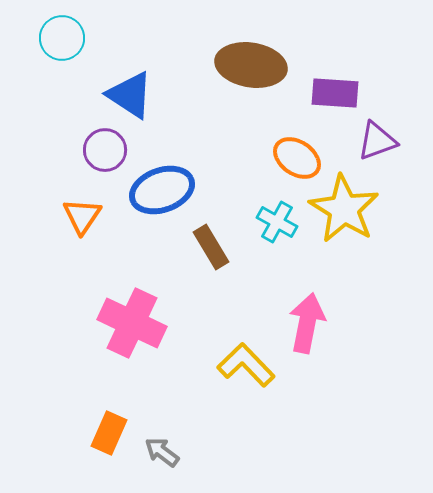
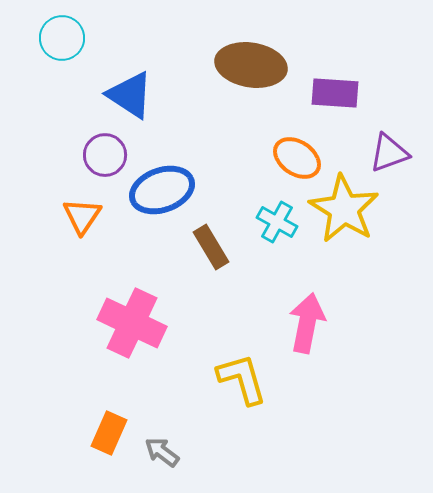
purple triangle: moved 12 px right, 12 px down
purple circle: moved 5 px down
yellow L-shape: moved 4 px left, 14 px down; rotated 28 degrees clockwise
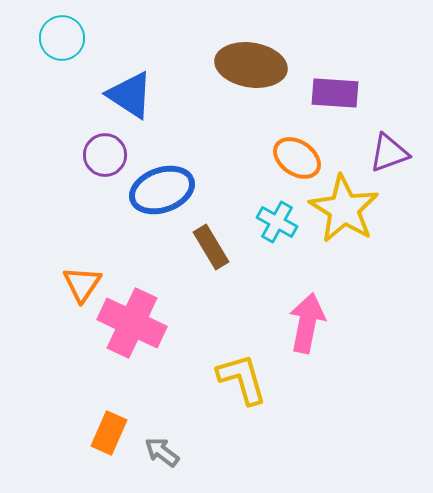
orange triangle: moved 68 px down
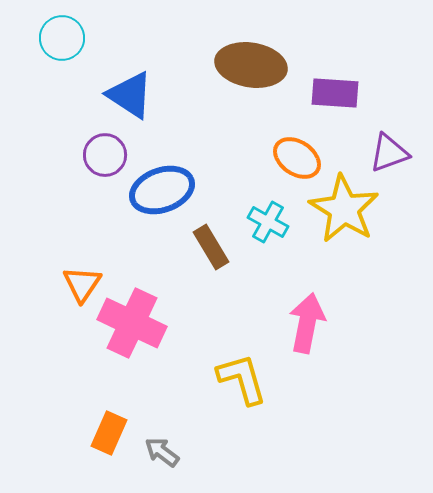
cyan cross: moved 9 px left
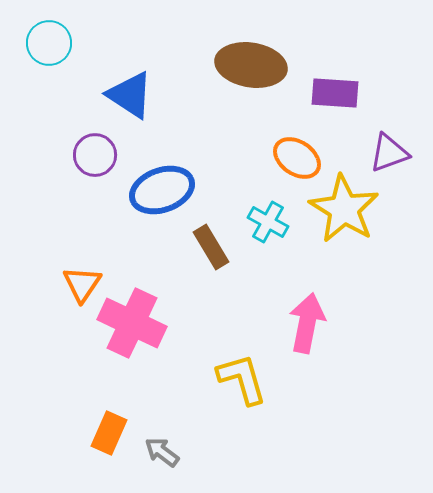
cyan circle: moved 13 px left, 5 px down
purple circle: moved 10 px left
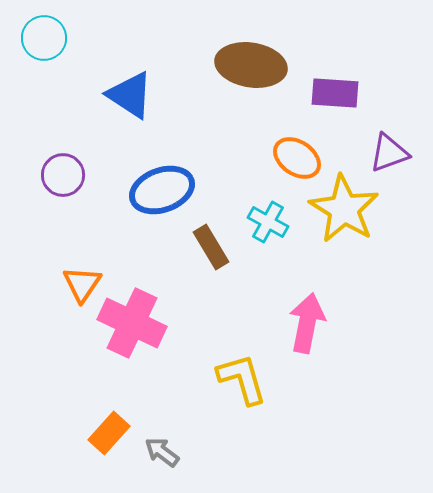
cyan circle: moved 5 px left, 5 px up
purple circle: moved 32 px left, 20 px down
orange rectangle: rotated 18 degrees clockwise
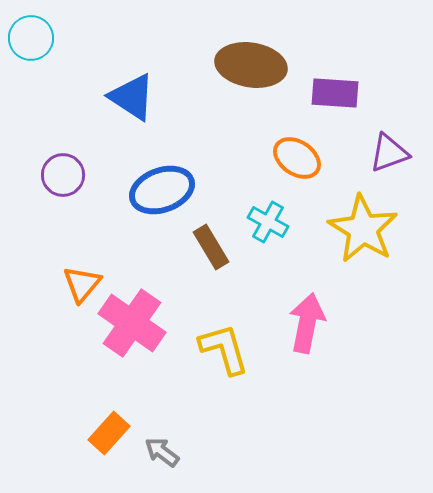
cyan circle: moved 13 px left
blue triangle: moved 2 px right, 2 px down
yellow star: moved 19 px right, 20 px down
orange triangle: rotated 6 degrees clockwise
pink cross: rotated 10 degrees clockwise
yellow L-shape: moved 18 px left, 30 px up
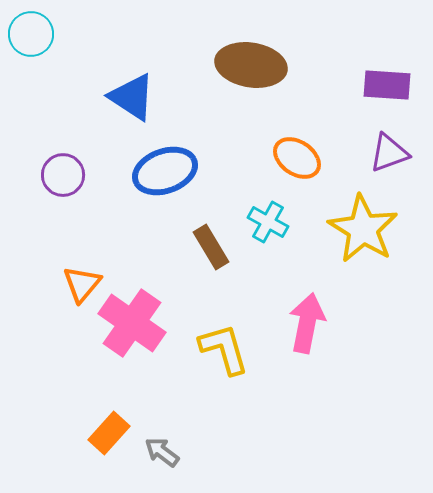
cyan circle: moved 4 px up
purple rectangle: moved 52 px right, 8 px up
blue ellipse: moved 3 px right, 19 px up
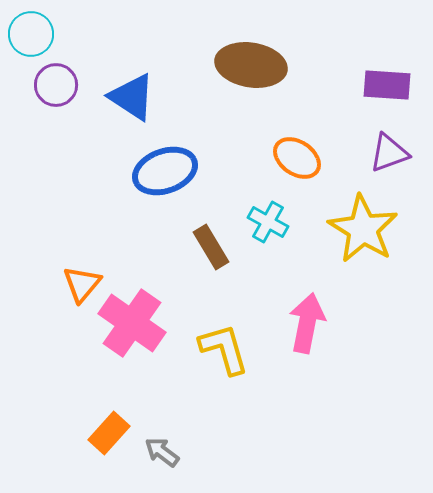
purple circle: moved 7 px left, 90 px up
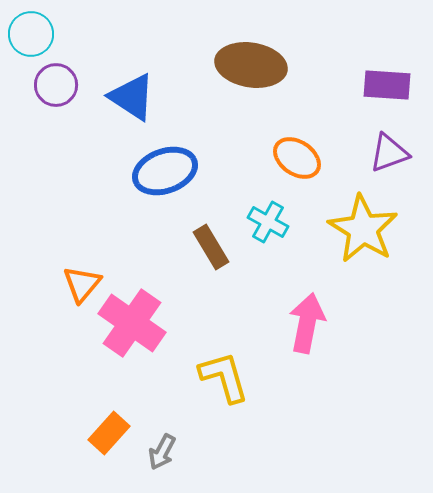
yellow L-shape: moved 28 px down
gray arrow: rotated 99 degrees counterclockwise
